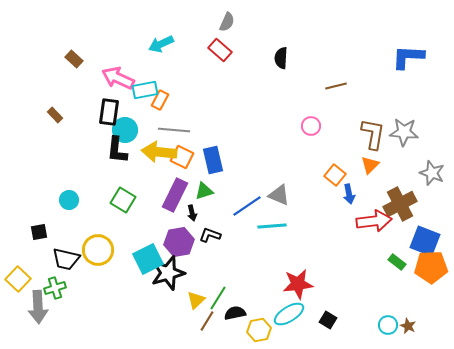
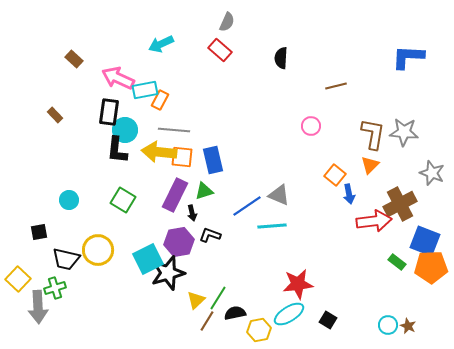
orange square at (182, 157): rotated 20 degrees counterclockwise
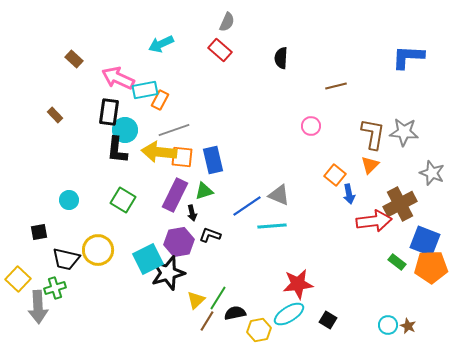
gray line at (174, 130): rotated 24 degrees counterclockwise
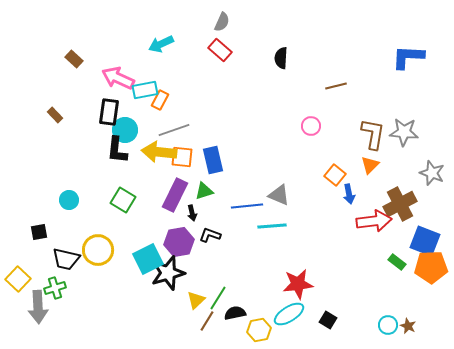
gray semicircle at (227, 22): moved 5 px left
blue line at (247, 206): rotated 28 degrees clockwise
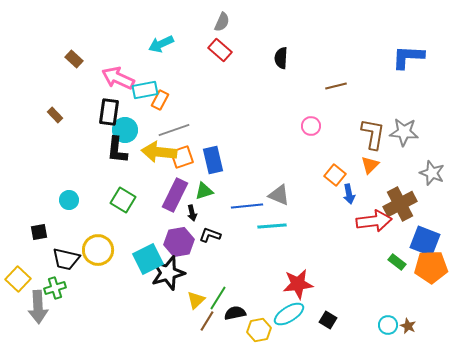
orange square at (182, 157): rotated 25 degrees counterclockwise
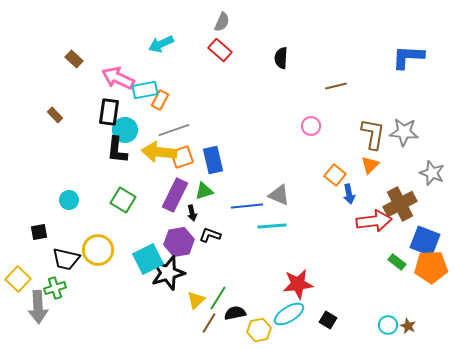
brown line at (207, 321): moved 2 px right, 2 px down
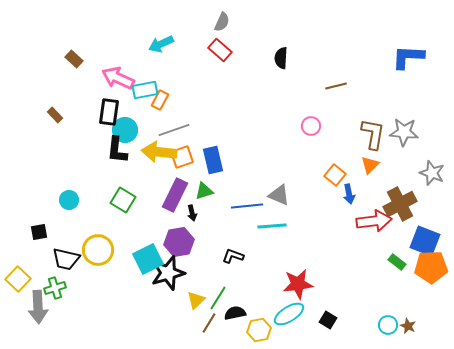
black L-shape at (210, 235): moved 23 px right, 21 px down
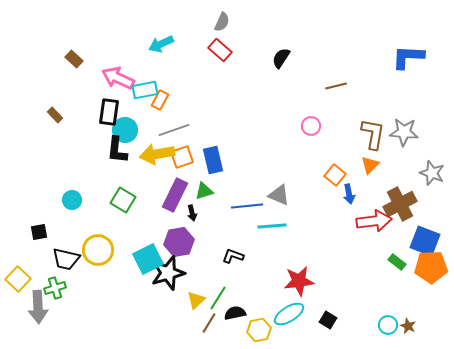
black semicircle at (281, 58): rotated 30 degrees clockwise
yellow arrow at (159, 152): moved 2 px left, 2 px down; rotated 16 degrees counterclockwise
cyan circle at (69, 200): moved 3 px right
red star at (298, 284): moved 1 px right, 3 px up
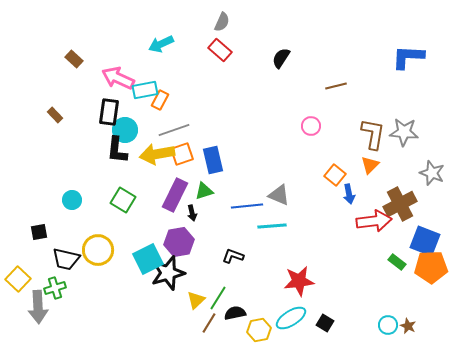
orange square at (182, 157): moved 3 px up
cyan ellipse at (289, 314): moved 2 px right, 4 px down
black square at (328, 320): moved 3 px left, 3 px down
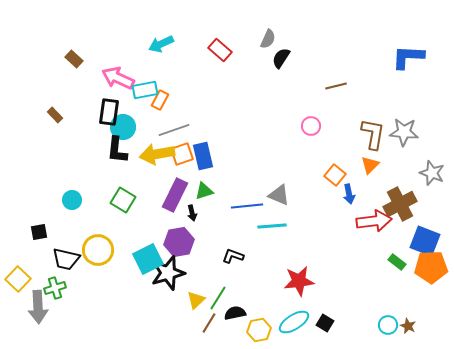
gray semicircle at (222, 22): moved 46 px right, 17 px down
cyan circle at (125, 130): moved 2 px left, 3 px up
blue rectangle at (213, 160): moved 10 px left, 4 px up
cyan ellipse at (291, 318): moved 3 px right, 4 px down
